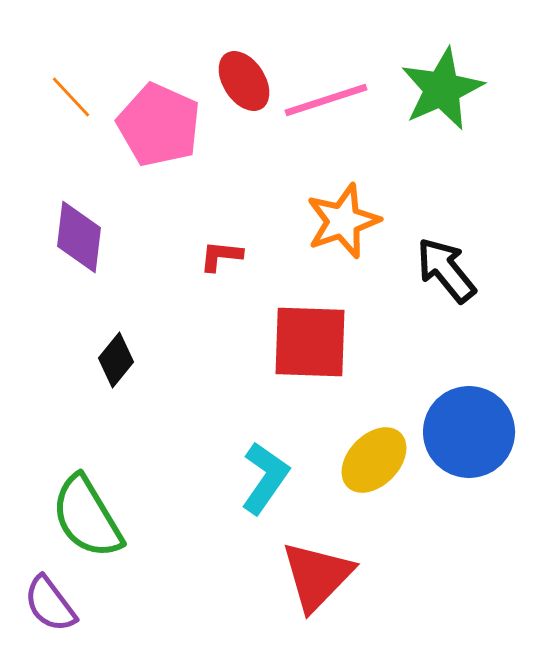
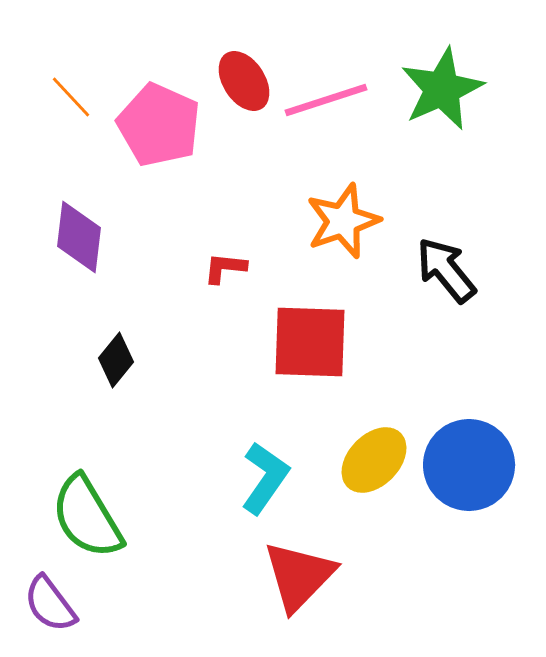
red L-shape: moved 4 px right, 12 px down
blue circle: moved 33 px down
red triangle: moved 18 px left
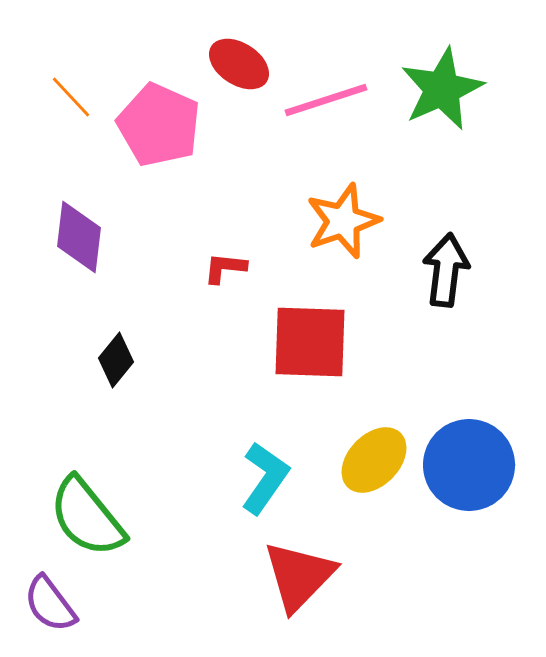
red ellipse: moved 5 px left, 17 px up; rotated 24 degrees counterclockwise
black arrow: rotated 46 degrees clockwise
green semicircle: rotated 8 degrees counterclockwise
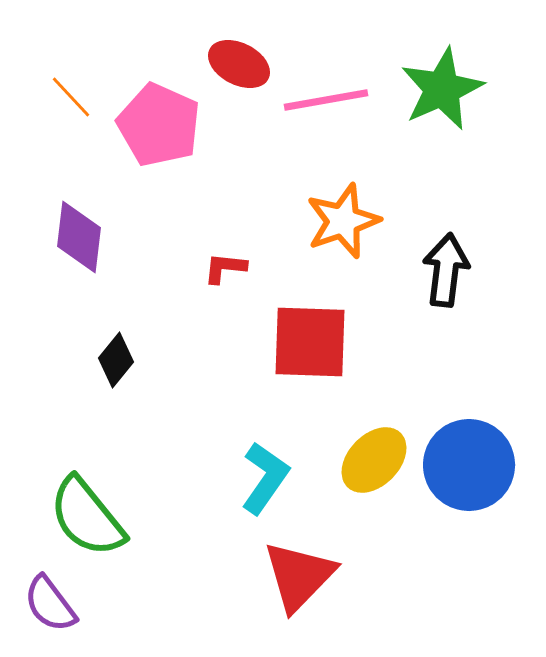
red ellipse: rotated 6 degrees counterclockwise
pink line: rotated 8 degrees clockwise
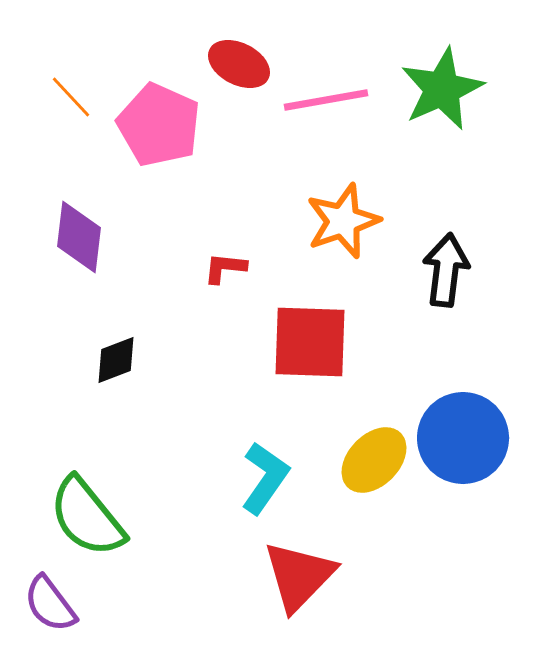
black diamond: rotated 30 degrees clockwise
blue circle: moved 6 px left, 27 px up
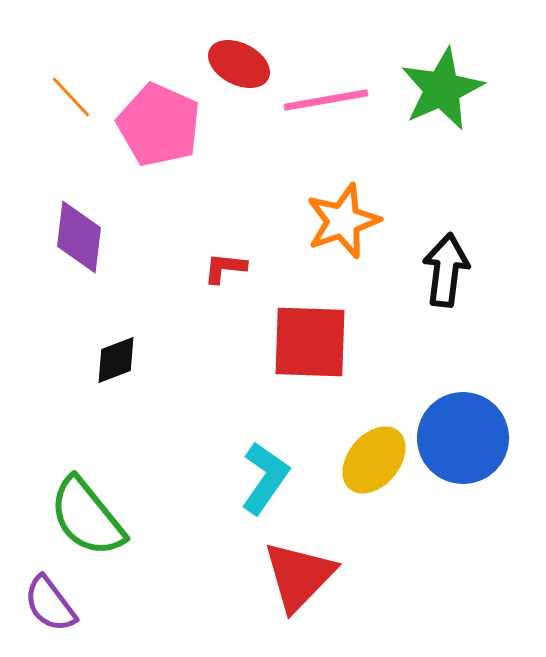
yellow ellipse: rotated 4 degrees counterclockwise
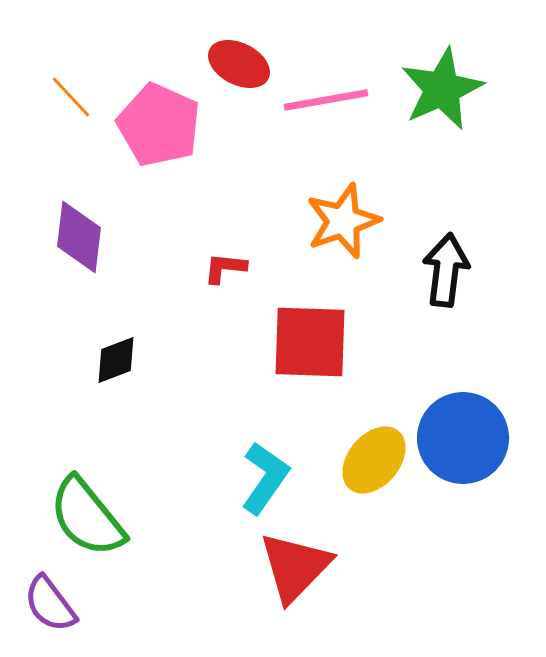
red triangle: moved 4 px left, 9 px up
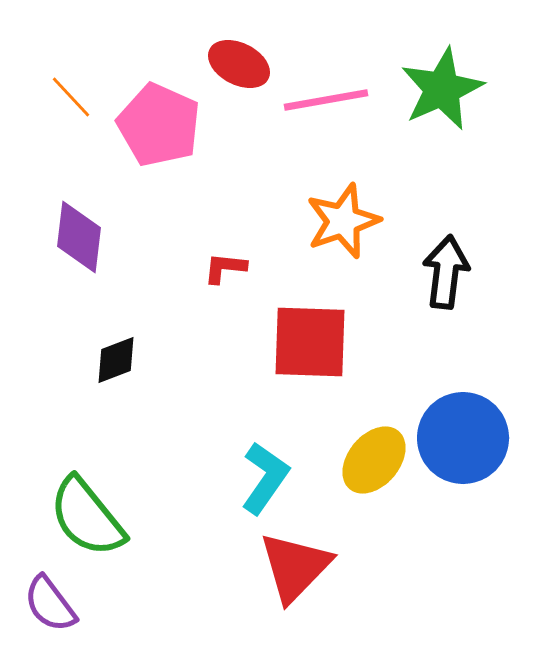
black arrow: moved 2 px down
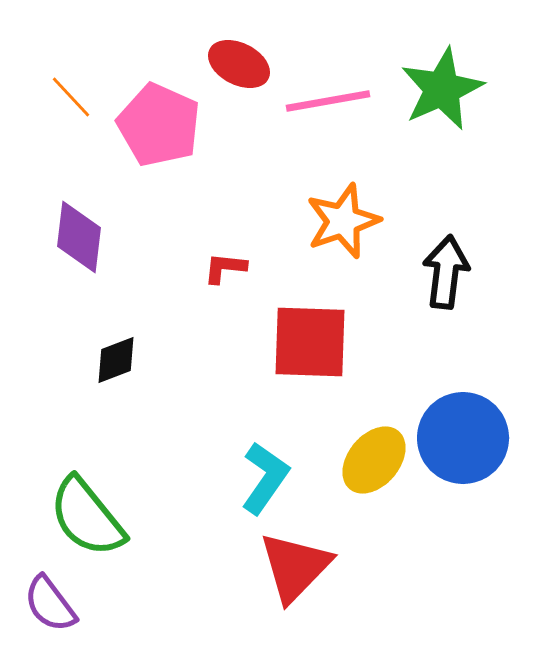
pink line: moved 2 px right, 1 px down
